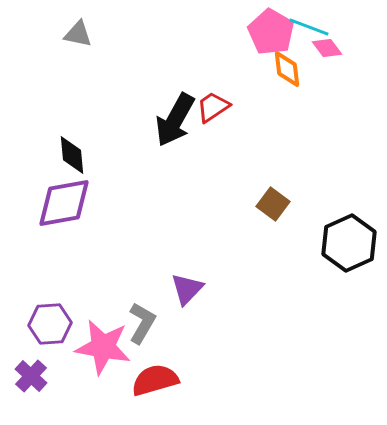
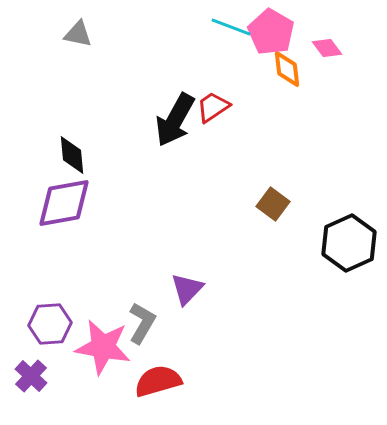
cyan line: moved 78 px left
red semicircle: moved 3 px right, 1 px down
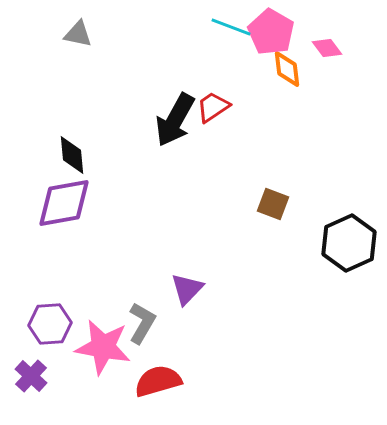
brown square: rotated 16 degrees counterclockwise
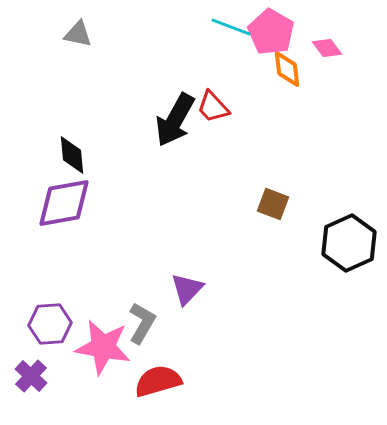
red trapezoid: rotated 99 degrees counterclockwise
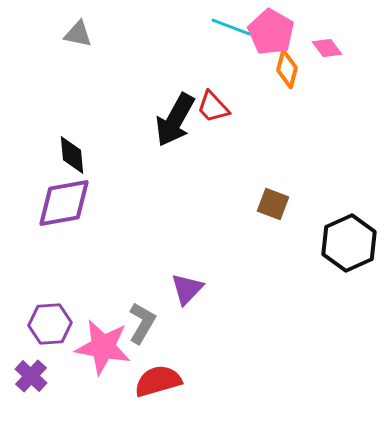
orange diamond: rotated 21 degrees clockwise
